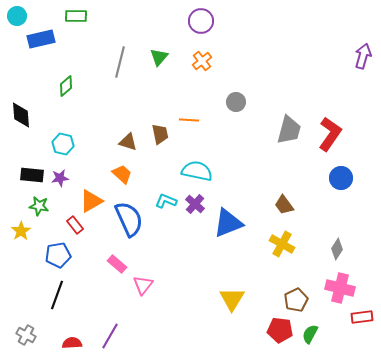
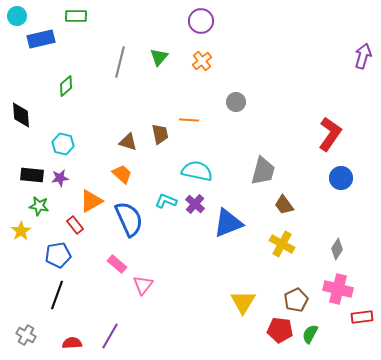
gray trapezoid at (289, 130): moved 26 px left, 41 px down
pink cross at (340, 288): moved 2 px left, 1 px down
yellow triangle at (232, 299): moved 11 px right, 3 px down
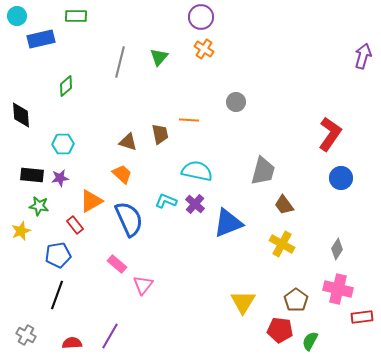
purple circle at (201, 21): moved 4 px up
orange cross at (202, 61): moved 2 px right, 12 px up; rotated 18 degrees counterclockwise
cyan hexagon at (63, 144): rotated 15 degrees counterclockwise
yellow star at (21, 231): rotated 12 degrees clockwise
brown pentagon at (296, 300): rotated 10 degrees counterclockwise
green semicircle at (310, 334): moved 7 px down
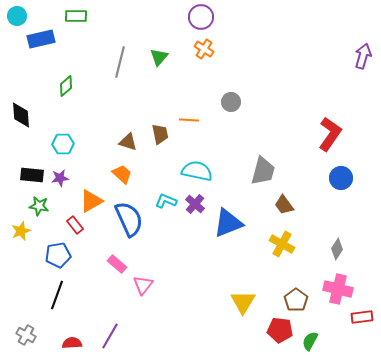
gray circle at (236, 102): moved 5 px left
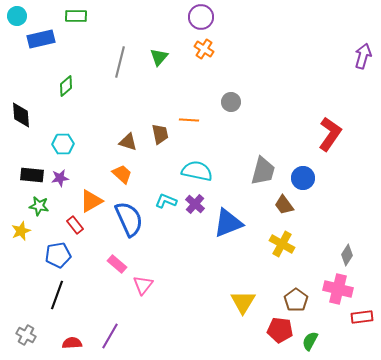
blue circle at (341, 178): moved 38 px left
gray diamond at (337, 249): moved 10 px right, 6 px down
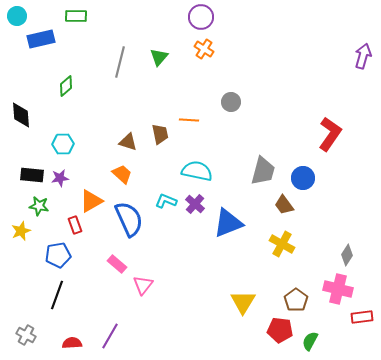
red rectangle at (75, 225): rotated 18 degrees clockwise
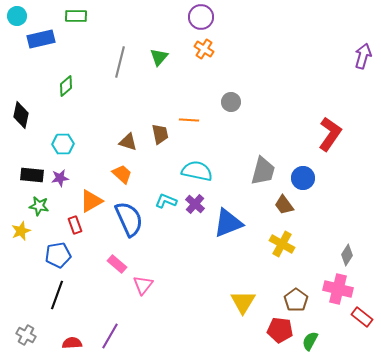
black diamond at (21, 115): rotated 16 degrees clockwise
red rectangle at (362, 317): rotated 45 degrees clockwise
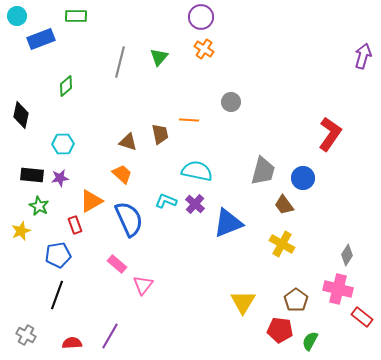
blue rectangle at (41, 39): rotated 8 degrees counterclockwise
green star at (39, 206): rotated 18 degrees clockwise
